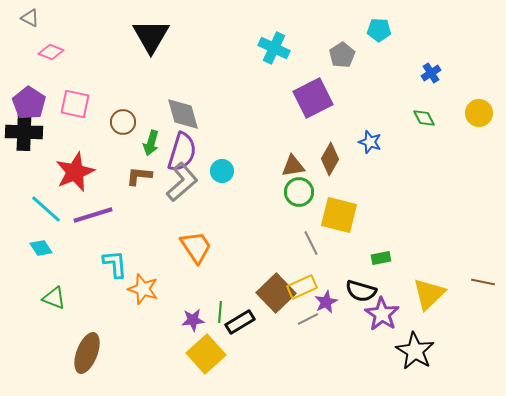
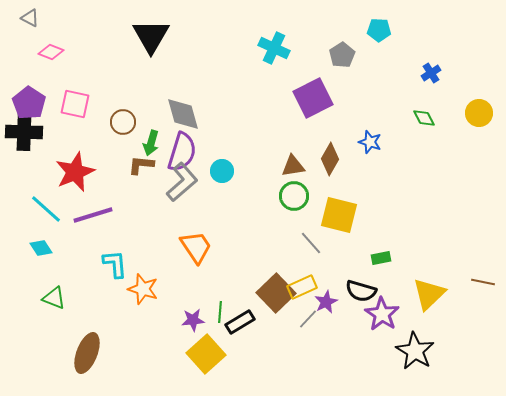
brown L-shape at (139, 176): moved 2 px right, 11 px up
green circle at (299, 192): moved 5 px left, 4 px down
gray line at (311, 243): rotated 15 degrees counterclockwise
gray line at (308, 319): rotated 20 degrees counterclockwise
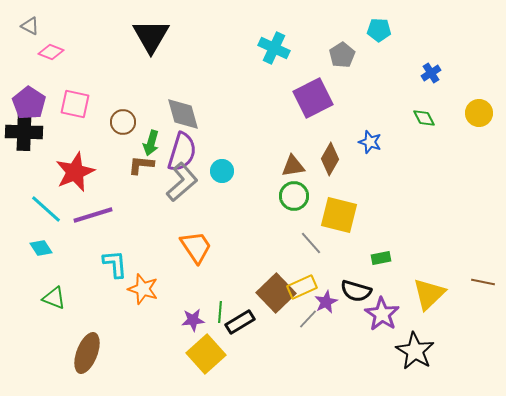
gray triangle at (30, 18): moved 8 px down
black semicircle at (361, 291): moved 5 px left
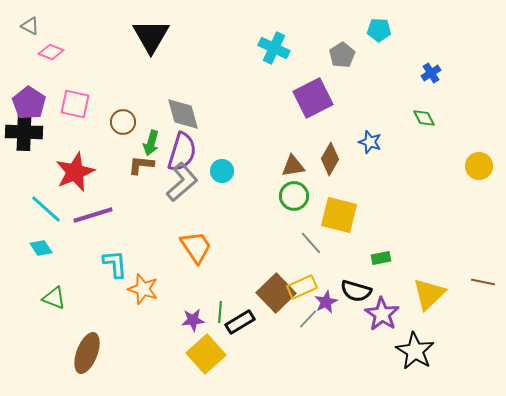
yellow circle at (479, 113): moved 53 px down
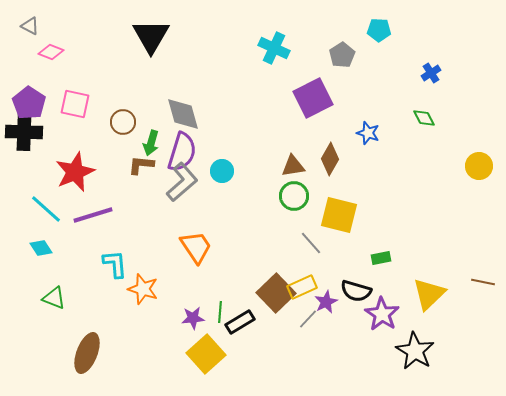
blue star at (370, 142): moved 2 px left, 9 px up
purple star at (193, 320): moved 2 px up
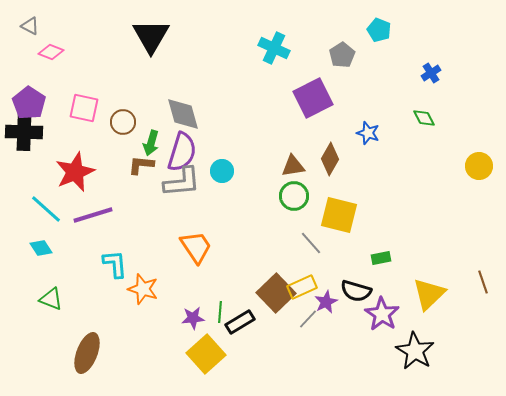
cyan pentagon at (379, 30): rotated 20 degrees clockwise
pink square at (75, 104): moved 9 px right, 4 px down
gray L-shape at (182, 182): rotated 36 degrees clockwise
brown line at (483, 282): rotated 60 degrees clockwise
green triangle at (54, 298): moved 3 px left, 1 px down
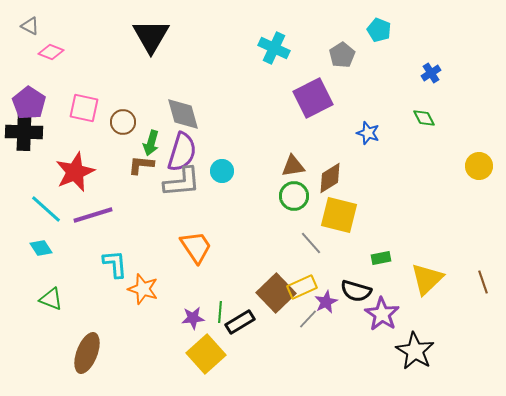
brown diamond at (330, 159): moved 19 px down; rotated 28 degrees clockwise
yellow triangle at (429, 294): moved 2 px left, 15 px up
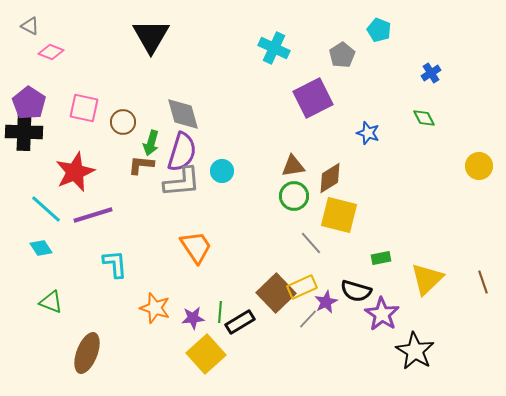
orange star at (143, 289): moved 12 px right, 19 px down
green triangle at (51, 299): moved 3 px down
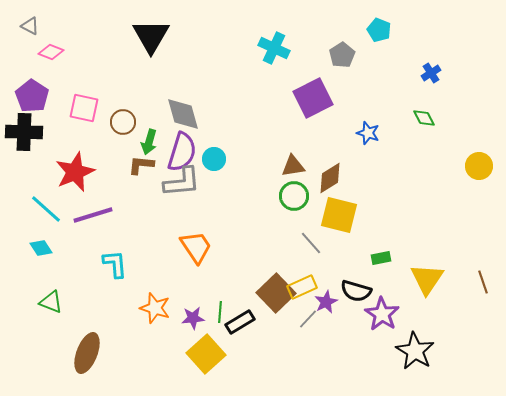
purple pentagon at (29, 103): moved 3 px right, 7 px up
green arrow at (151, 143): moved 2 px left, 1 px up
cyan circle at (222, 171): moved 8 px left, 12 px up
yellow triangle at (427, 279): rotated 12 degrees counterclockwise
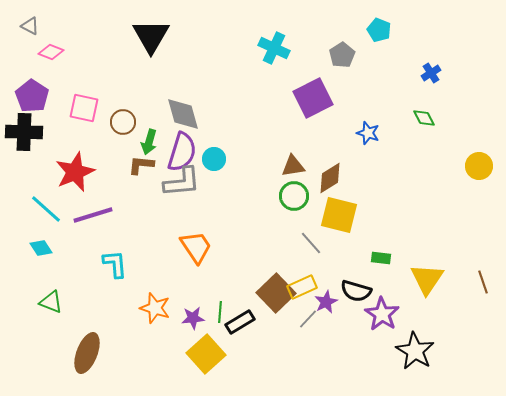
green rectangle at (381, 258): rotated 18 degrees clockwise
